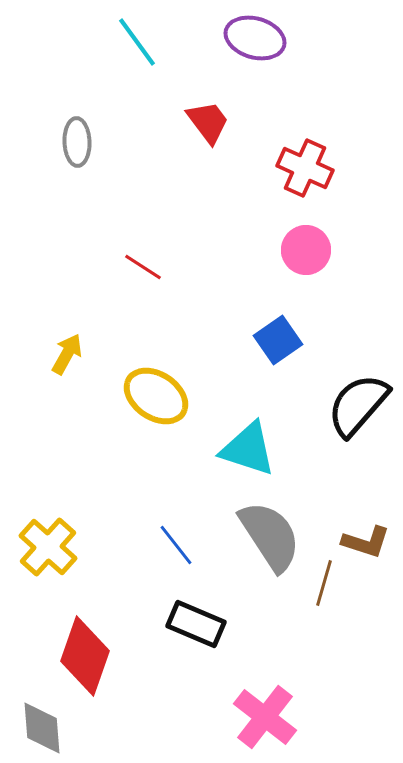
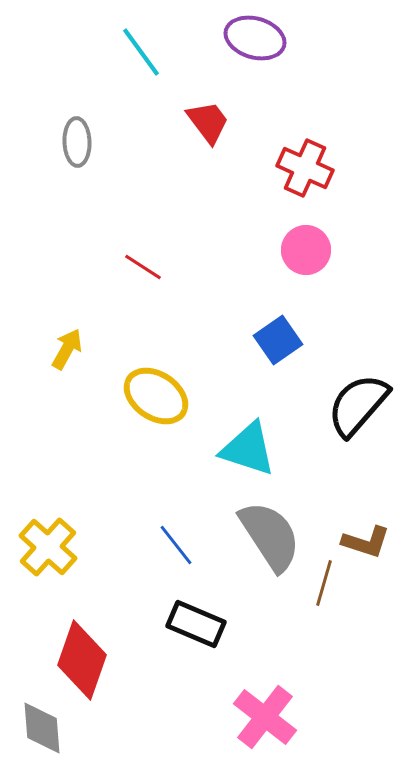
cyan line: moved 4 px right, 10 px down
yellow arrow: moved 5 px up
red diamond: moved 3 px left, 4 px down
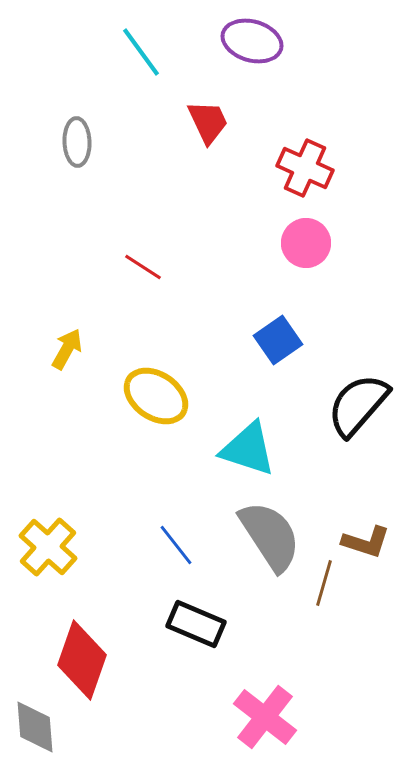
purple ellipse: moved 3 px left, 3 px down
red trapezoid: rotated 12 degrees clockwise
pink circle: moved 7 px up
gray diamond: moved 7 px left, 1 px up
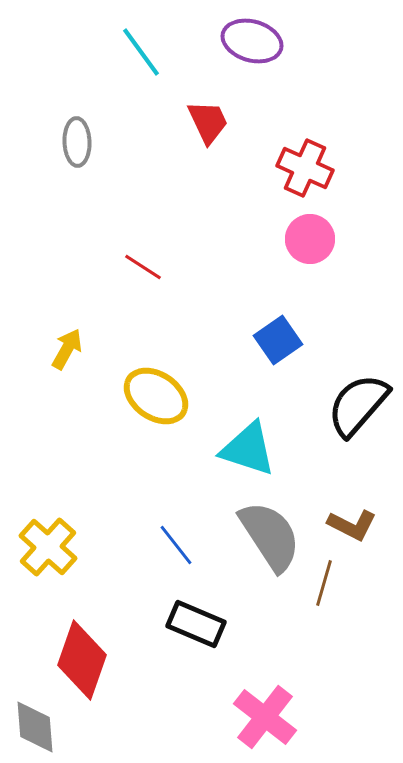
pink circle: moved 4 px right, 4 px up
brown L-shape: moved 14 px left, 17 px up; rotated 9 degrees clockwise
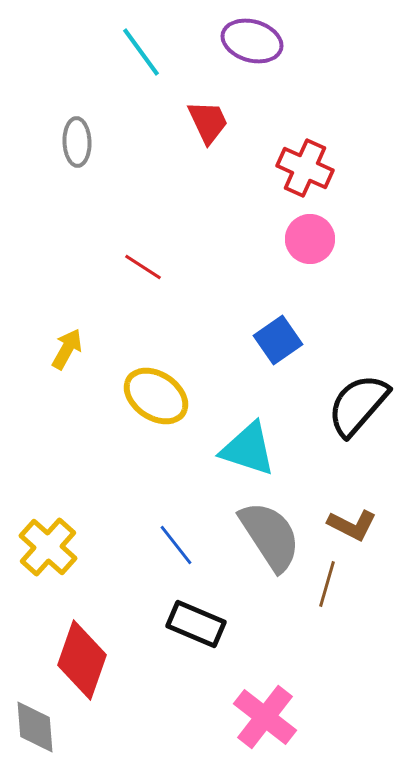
brown line: moved 3 px right, 1 px down
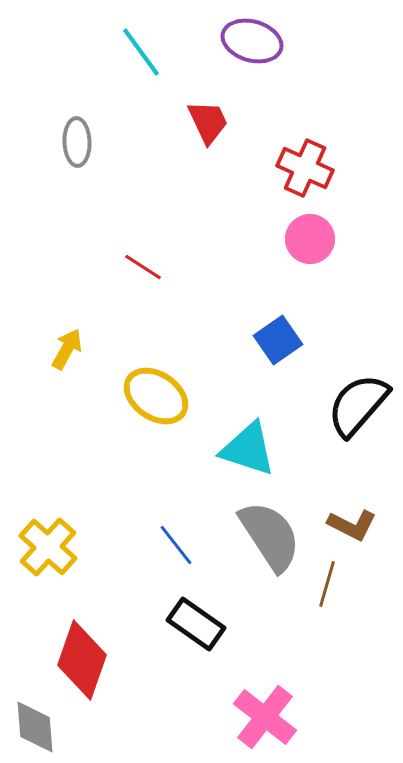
black rectangle: rotated 12 degrees clockwise
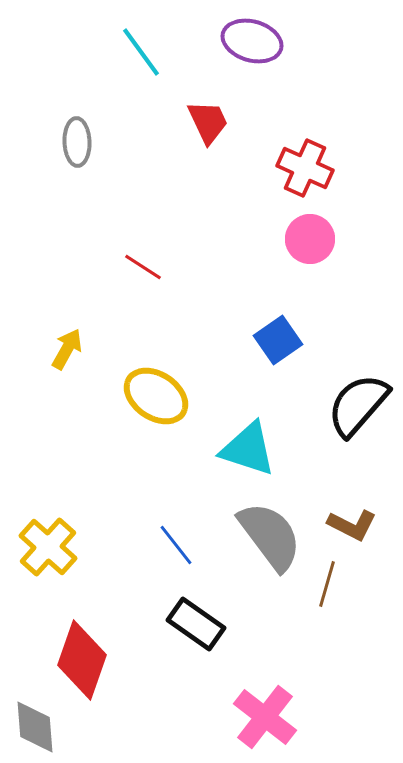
gray semicircle: rotated 4 degrees counterclockwise
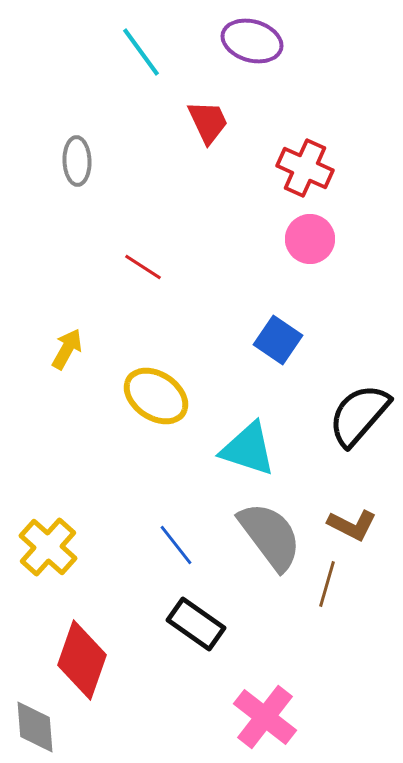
gray ellipse: moved 19 px down
blue square: rotated 21 degrees counterclockwise
black semicircle: moved 1 px right, 10 px down
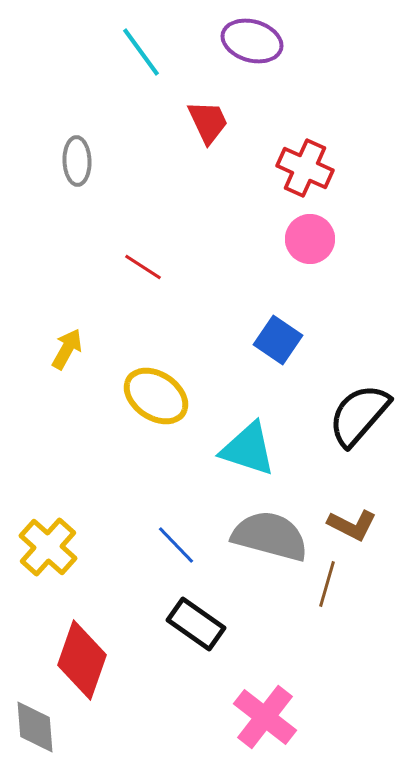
gray semicircle: rotated 38 degrees counterclockwise
blue line: rotated 6 degrees counterclockwise
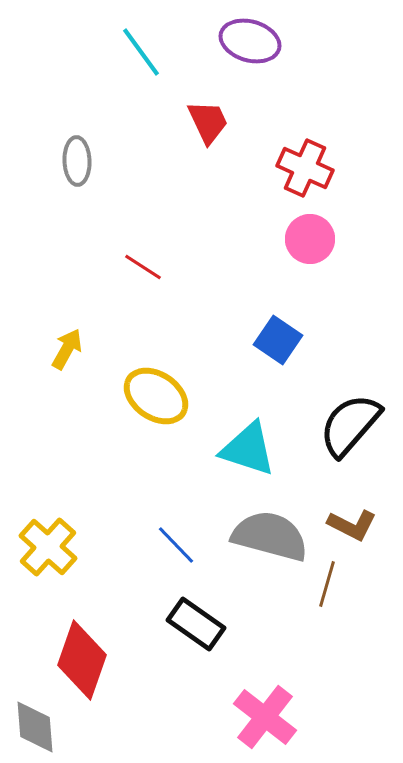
purple ellipse: moved 2 px left
black semicircle: moved 9 px left, 10 px down
